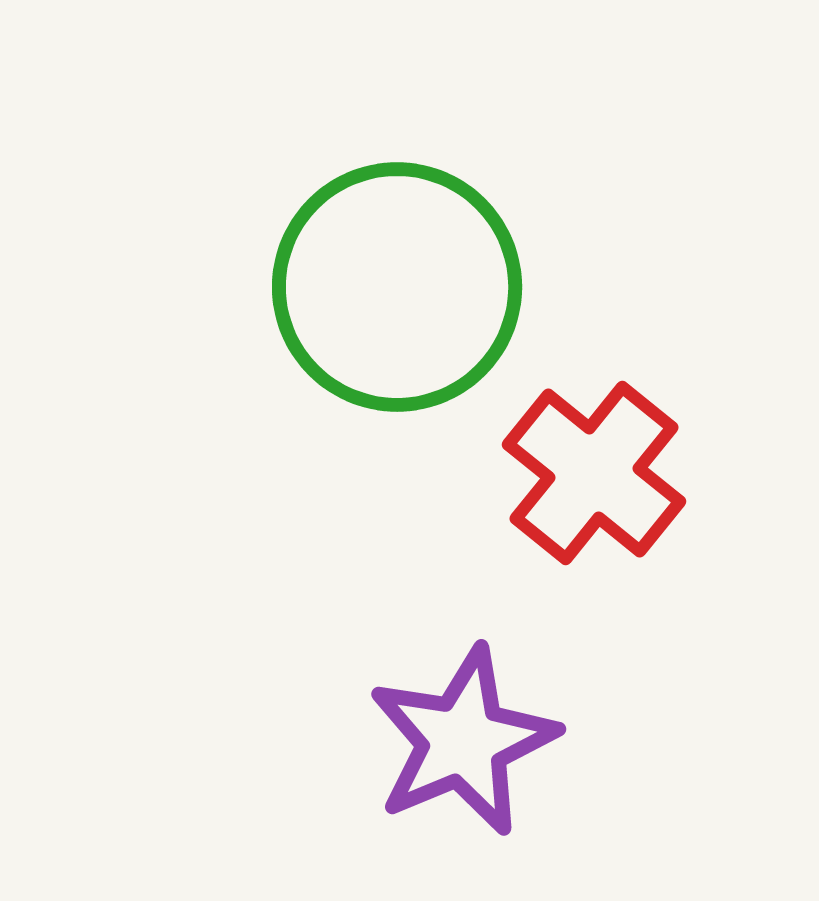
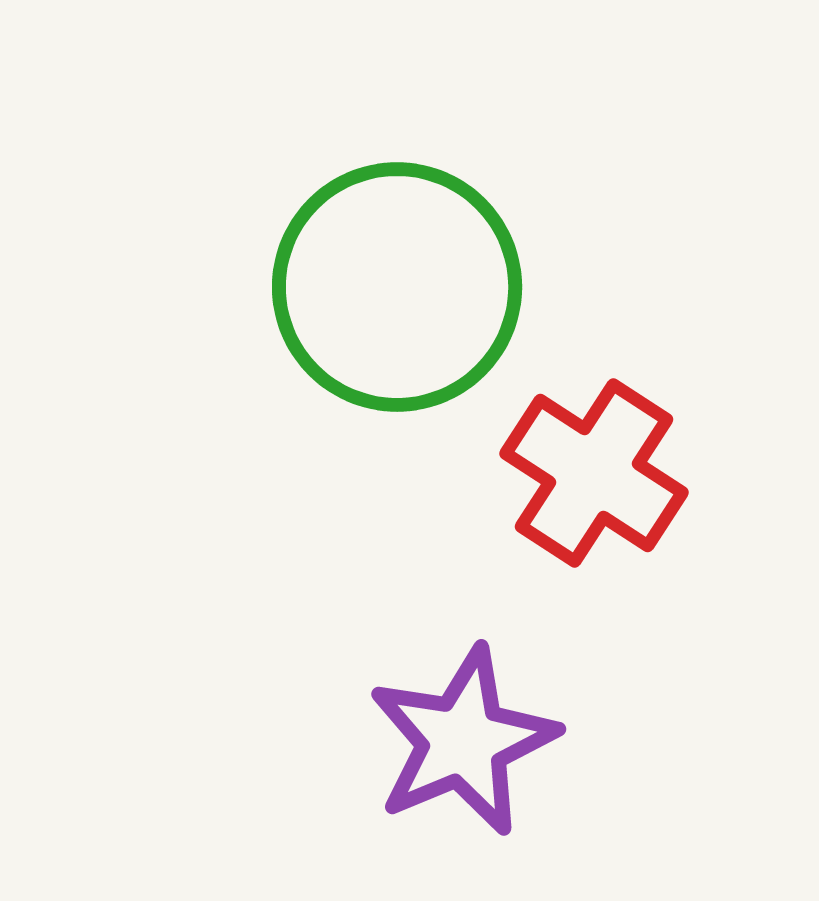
red cross: rotated 6 degrees counterclockwise
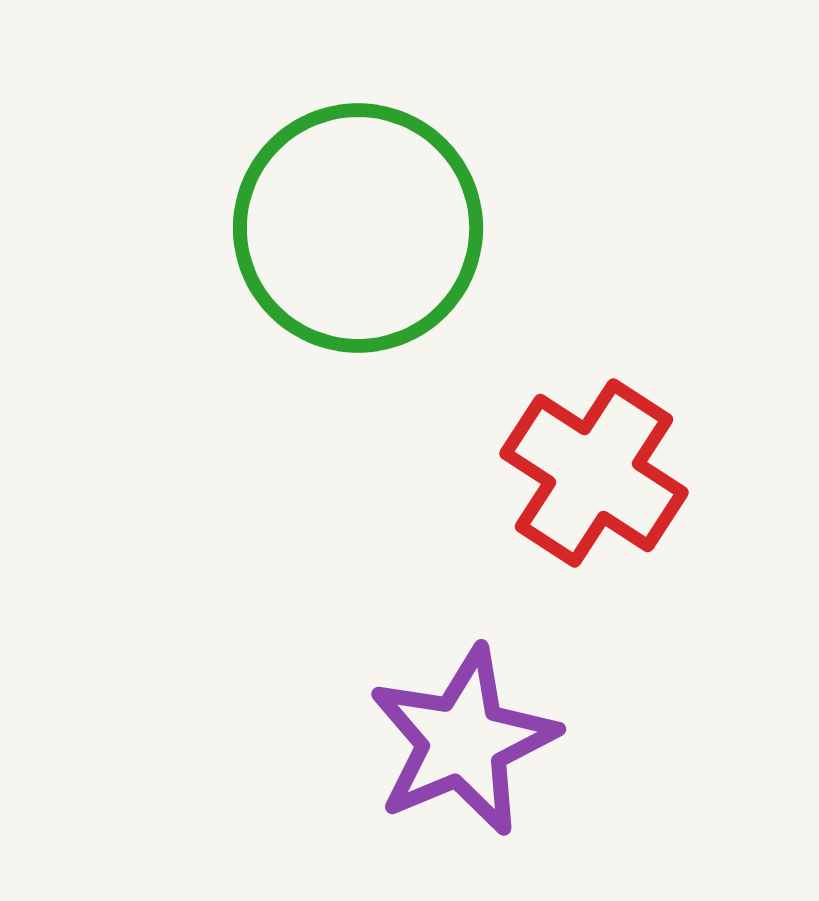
green circle: moved 39 px left, 59 px up
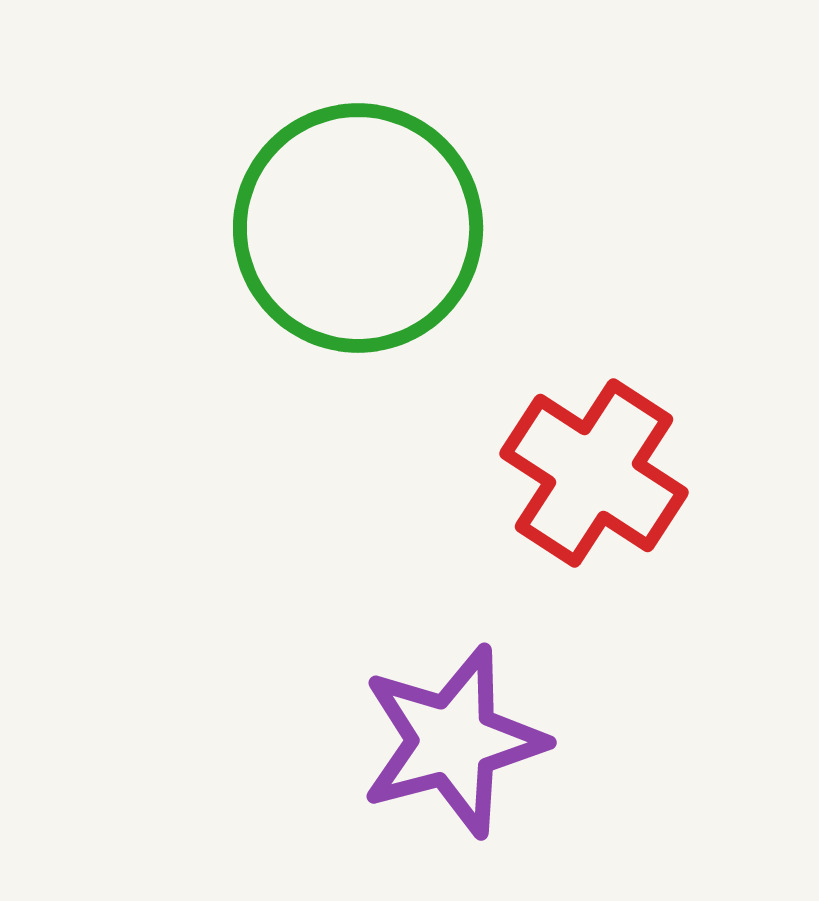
purple star: moved 10 px left; rotated 8 degrees clockwise
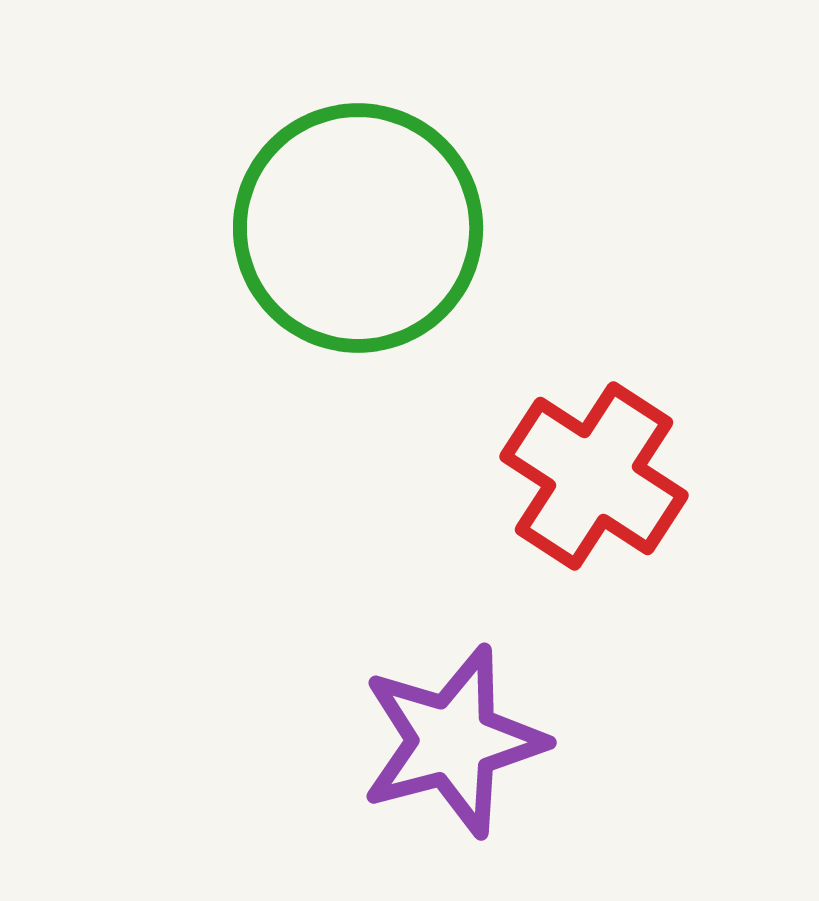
red cross: moved 3 px down
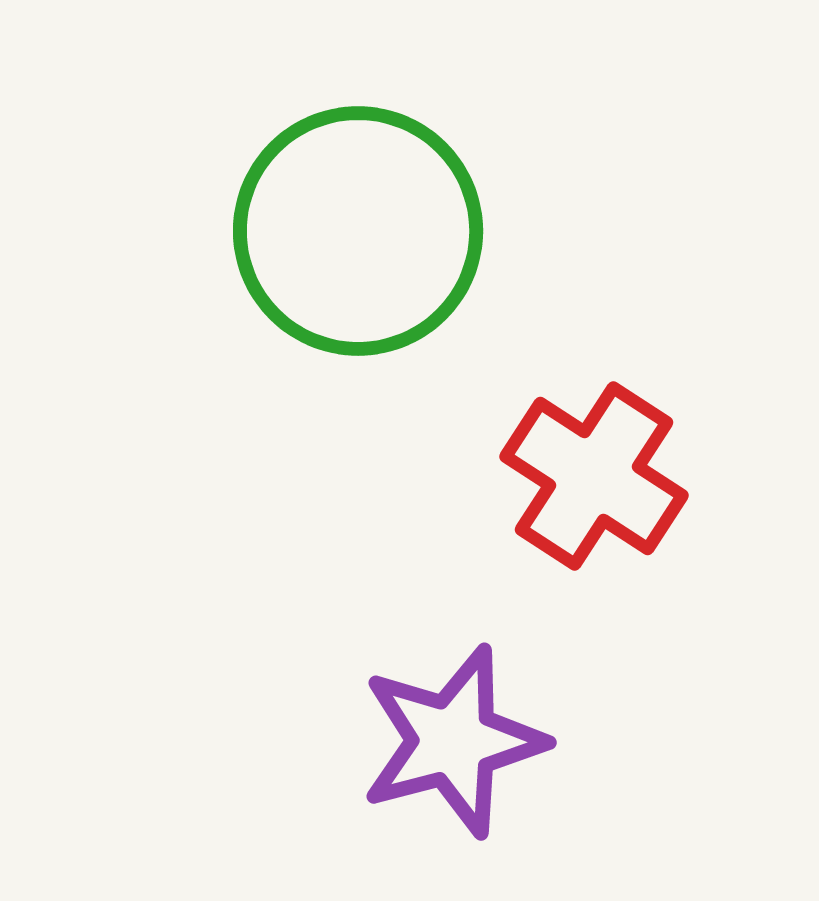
green circle: moved 3 px down
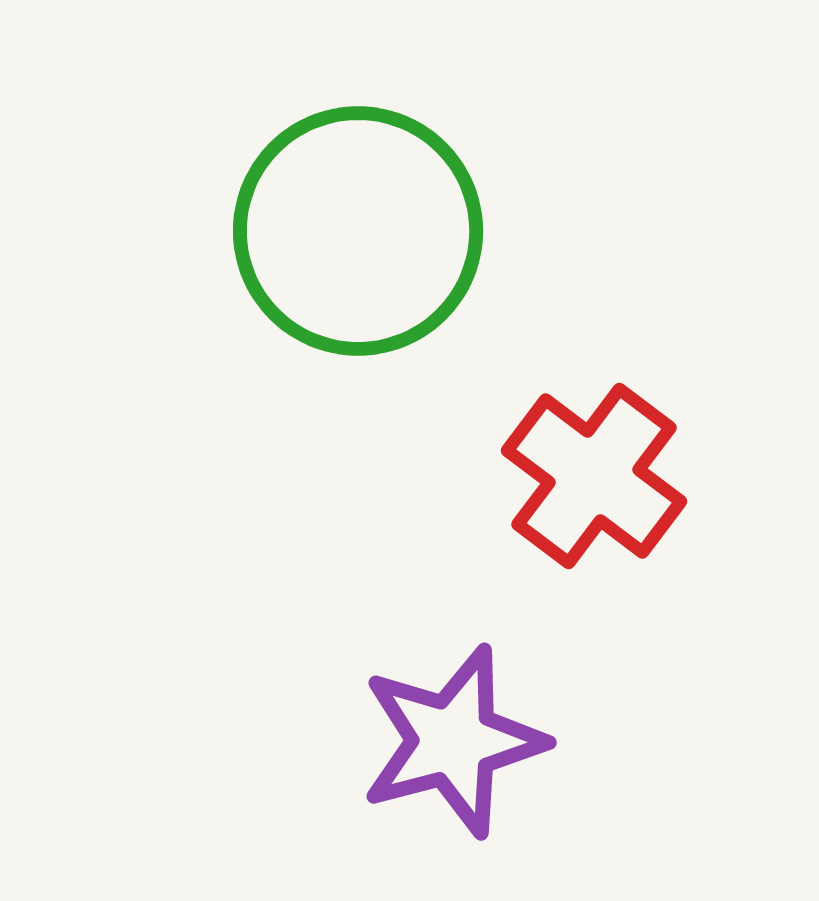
red cross: rotated 4 degrees clockwise
